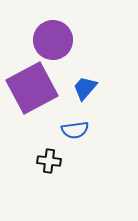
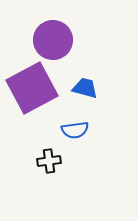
blue trapezoid: rotated 64 degrees clockwise
black cross: rotated 15 degrees counterclockwise
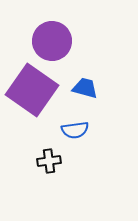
purple circle: moved 1 px left, 1 px down
purple square: moved 2 px down; rotated 27 degrees counterclockwise
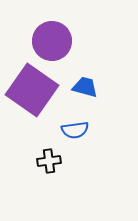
blue trapezoid: moved 1 px up
